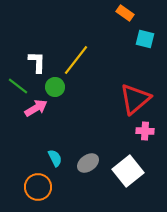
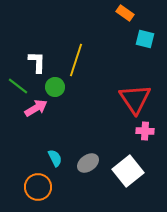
yellow line: rotated 20 degrees counterclockwise
red triangle: rotated 24 degrees counterclockwise
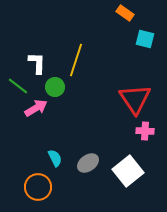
white L-shape: moved 1 px down
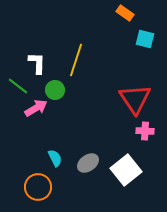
green circle: moved 3 px down
white square: moved 2 px left, 1 px up
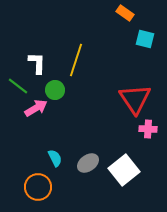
pink cross: moved 3 px right, 2 px up
white square: moved 2 px left
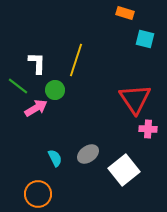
orange rectangle: rotated 18 degrees counterclockwise
gray ellipse: moved 9 px up
orange circle: moved 7 px down
